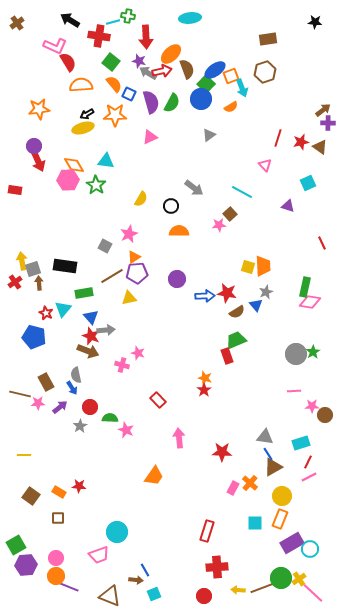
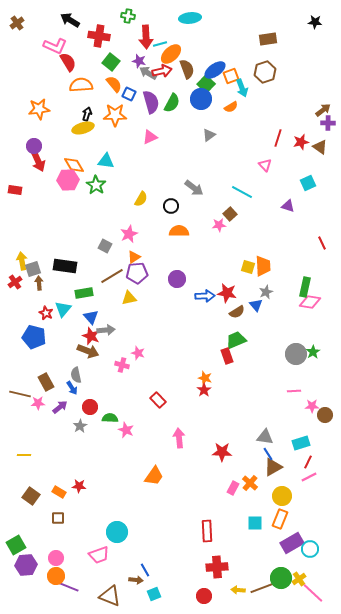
cyan line at (113, 22): moved 47 px right, 22 px down
black arrow at (87, 114): rotated 136 degrees clockwise
red rectangle at (207, 531): rotated 20 degrees counterclockwise
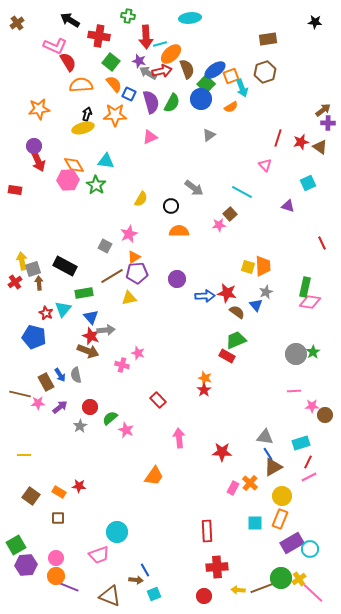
black rectangle at (65, 266): rotated 20 degrees clockwise
brown semicircle at (237, 312): rotated 112 degrees counterclockwise
red rectangle at (227, 356): rotated 42 degrees counterclockwise
blue arrow at (72, 388): moved 12 px left, 13 px up
green semicircle at (110, 418): rotated 42 degrees counterclockwise
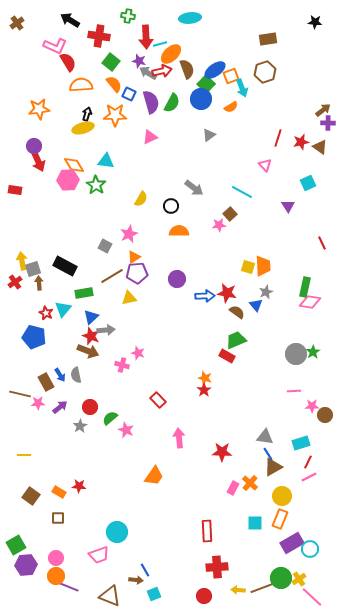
purple triangle at (288, 206): rotated 40 degrees clockwise
blue triangle at (91, 317): rotated 28 degrees clockwise
pink line at (313, 593): moved 1 px left, 4 px down
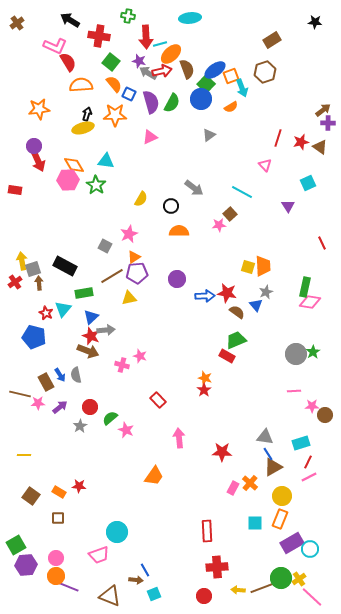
brown rectangle at (268, 39): moved 4 px right, 1 px down; rotated 24 degrees counterclockwise
pink star at (138, 353): moved 2 px right, 3 px down
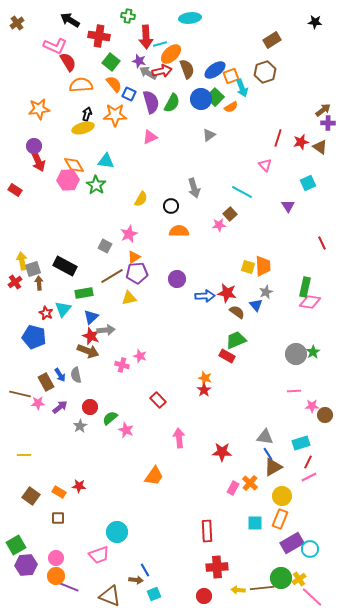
green square at (206, 84): moved 9 px right, 13 px down
gray arrow at (194, 188): rotated 36 degrees clockwise
red rectangle at (15, 190): rotated 24 degrees clockwise
brown line at (262, 588): rotated 15 degrees clockwise
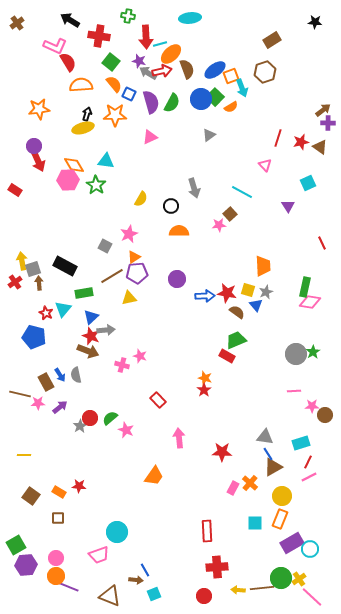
yellow square at (248, 267): moved 23 px down
red circle at (90, 407): moved 11 px down
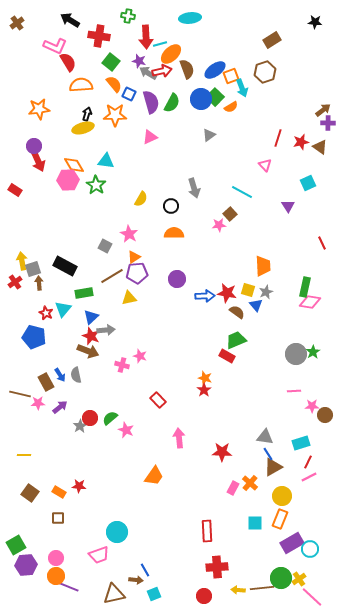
orange semicircle at (179, 231): moved 5 px left, 2 px down
pink star at (129, 234): rotated 18 degrees counterclockwise
brown square at (31, 496): moved 1 px left, 3 px up
brown triangle at (110, 596): moved 4 px right, 2 px up; rotated 35 degrees counterclockwise
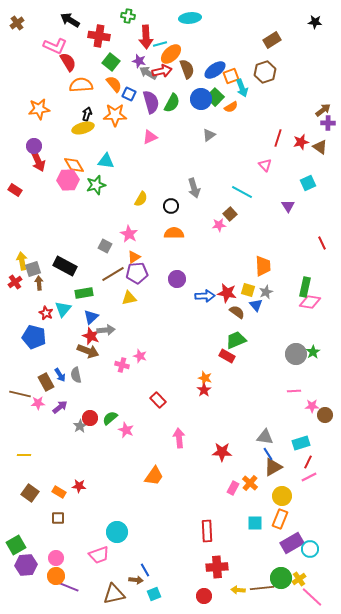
green star at (96, 185): rotated 24 degrees clockwise
brown line at (112, 276): moved 1 px right, 2 px up
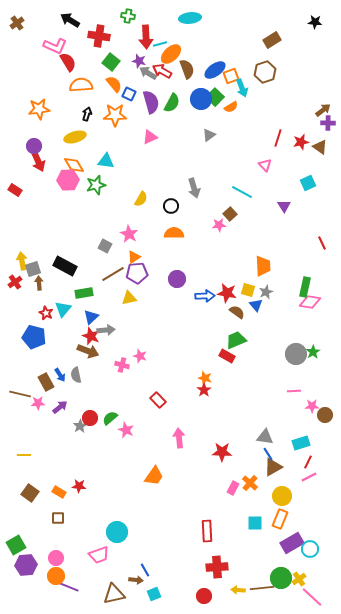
red arrow at (162, 71): rotated 138 degrees counterclockwise
yellow ellipse at (83, 128): moved 8 px left, 9 px down
purple triangle at (288, 206): moved 4 px left
